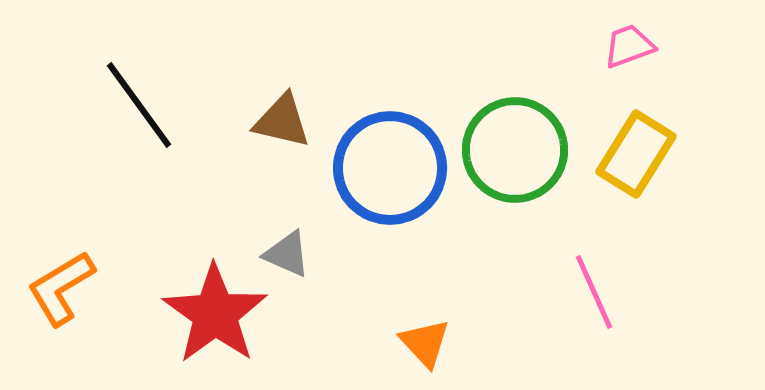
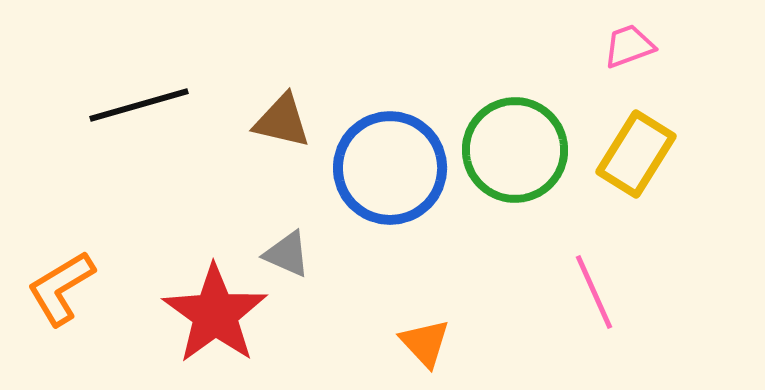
black line: rotated 70 degrees counterclockwise
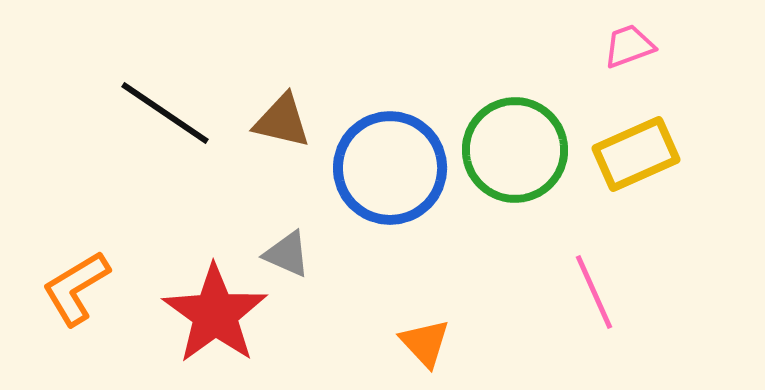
black line: moved 26 px right, 8 px down; rotated 50 degrees clockwise
yellow rectangle: rotated 34 degrees clockwise
orange L-shape: moved 15 px right
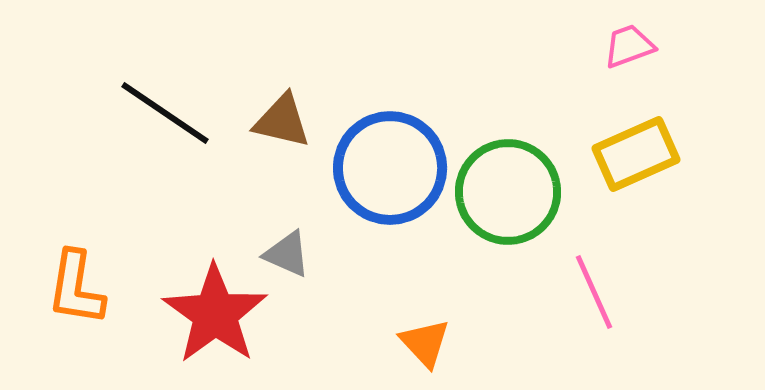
green circle: moved 7 px left, 42 px down
orange L-shape: rotated 50 degrees counterclockwise
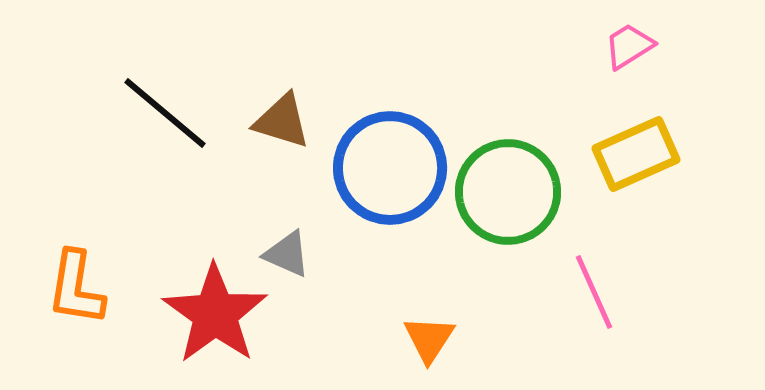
pink trapezoid: rotated 12 degrees counterclockwise
black line: rotated 6 degrees clockwise
brown triangle: rotated 4 degrees clockwise
orange triangle: moved 4 px right, 4 px up; rotated 16 degrees clockwise
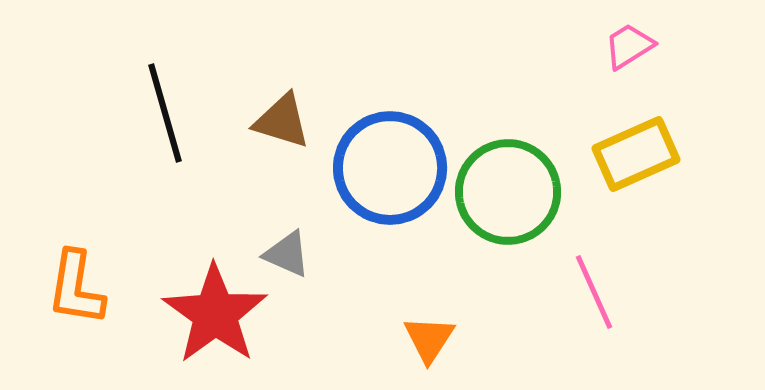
black line: rotated 34 degrees clockwise
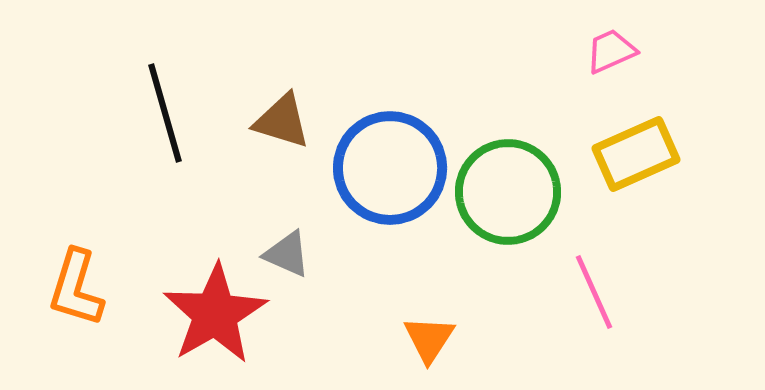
pink trapezoid: moved 18 px left, 5 px down; rotated 8 degrees clockwise
orange L-shape: rotated 8 degrees clockwise
red star: rotated 6 degrees clockwise
